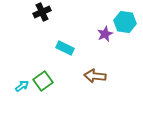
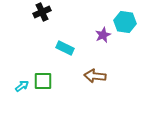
purple star: moved 2 px left, 1 px down
green square: rotated 36 degrees clockwise
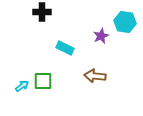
black cross: rotated 24 degrees clockwise
purple star: moved 2 px left, 1 px down
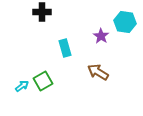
purple star: rotated 14 degrees counterclockwise
cyan rectangle: rotated 48 degrees clockwise
brown arrow: moved 3 px right, 4 px up; rotated 25 degrees clockwise
green square: rotated 30 degrees counterclockwise
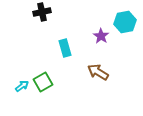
black cross: rotated 12 degrees counterclockwise
cyan hexagon: rotated 20 degrees counterclockwise
green square: moved 1 px down
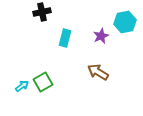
purple star: rotated 14 degrees clockwise
cyan rectangle: moved 10 px up; rotated 30 degrees clockwise
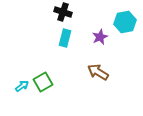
black cross: moved 21 px right; rotated 30 degrees clockwise
purple star: moved 1 px left, 1 px down
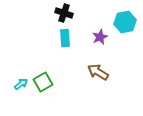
black cross: moved 1 px right, 1 px down
cyan rectangle: rotated 18 degrees counterclockwise
cyan arrow: moved 1 px left, 2 px up
